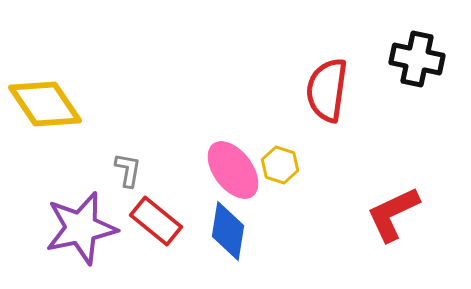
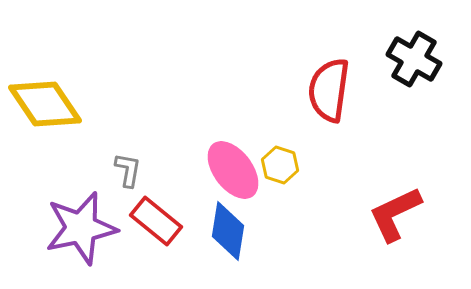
black cross: moved 3 px left; rotated 18 degrees clockwise
red semicircle: moved 2 px right
red L-shape: moved 2 px right
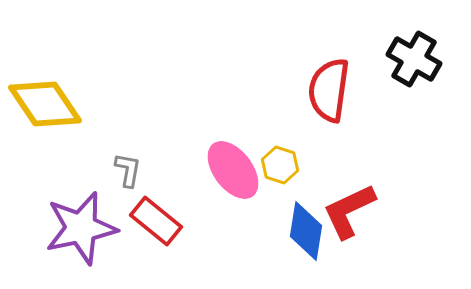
red L-shape: moved 46 px left, 3 px up
blue diamond: moved 78 px right
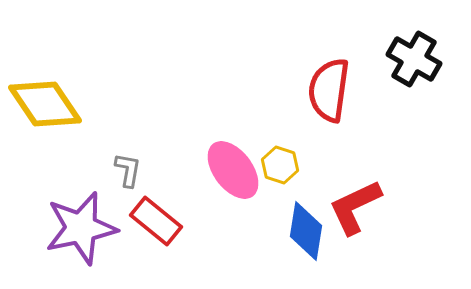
red L-shape: moved 6 px right, 4 px up
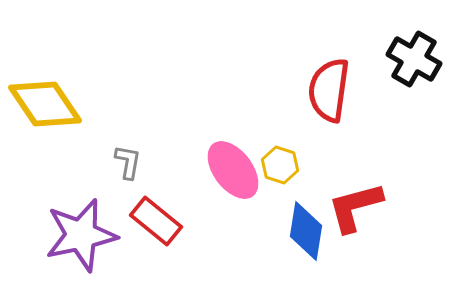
gray L-shape: moved 8 px up
red L-shape: rotated 10 degrees clockwise
purple star: moved 7 px down
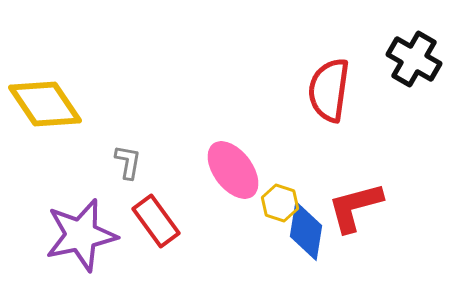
yellow hexagon: moved 38 px down
red rectangle: rotated 15 degrees clockwise
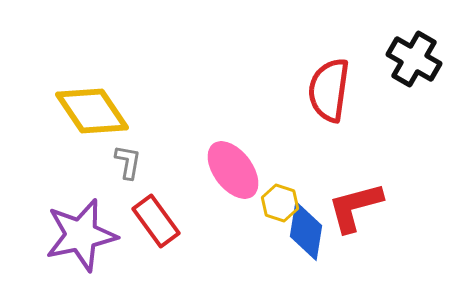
yellow diamond: moved 47 px right, 7 px down
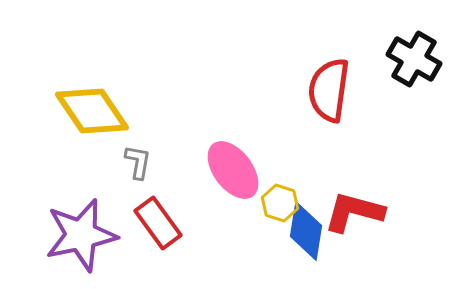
gray L-shape: moved 10 px right
red L-shape: moved 1 px left, 5 px down; rotated 30 degrees clockwise
red rectangle: moved 2 px right, 2 px down
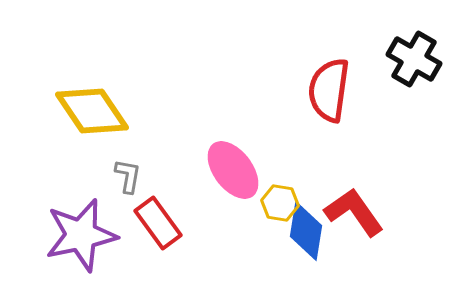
gray L-shape: moved 10 px left, 14 px down
yellow hexagon: rotated 9 degrees counterclockwise
red L-shape: rotated 40 degrees clockwise
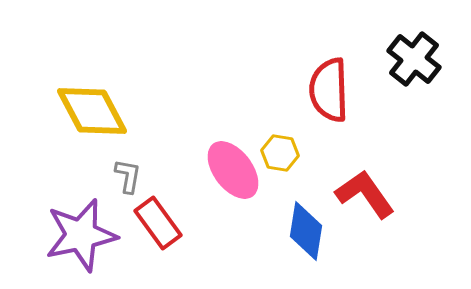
black cross: rotated 8 degrees clockwise
red semicircle: rotated 10 degrees counterclockwise
yellow diamond: rotated 6 degrees clockwise
yellow hexagon: moved 50 px up
red L-shape: moved 11 px right, 18 px up
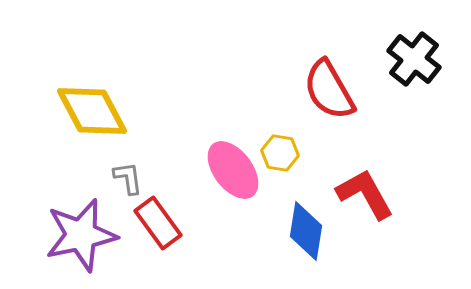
red semicircle: rotated 28 degrees counterclockwise
gray L-shape: moved 2 px down; rotated 18 degrees counterclockwise
red L-shape: rotated 6 degrees clockwise
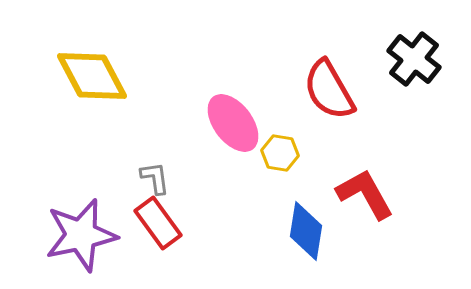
yellow diamond: moved 35 px up
pink ellipse: moved 47 px up
gray L-shape: moved 27 px right
